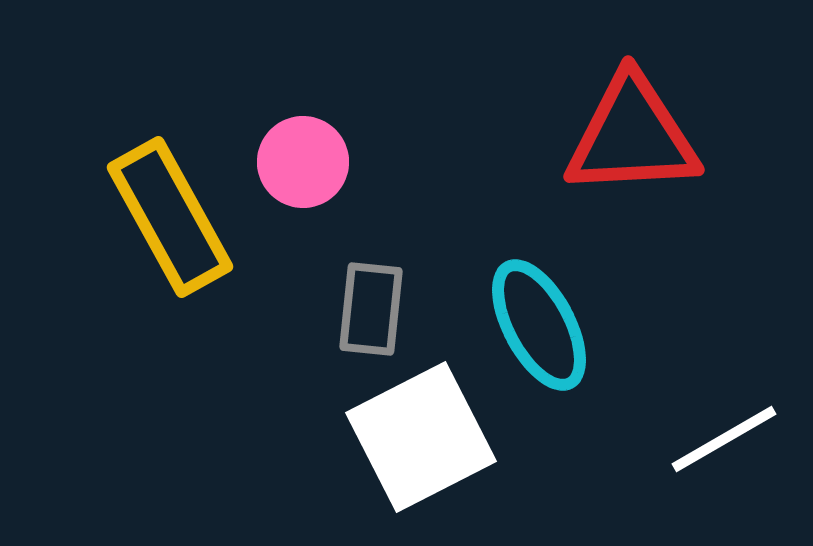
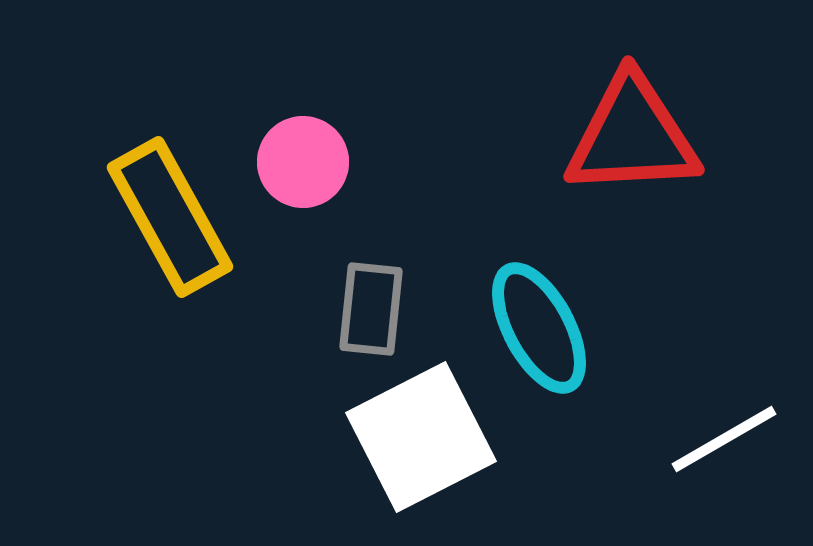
cyan ellipse: moved 3 px down
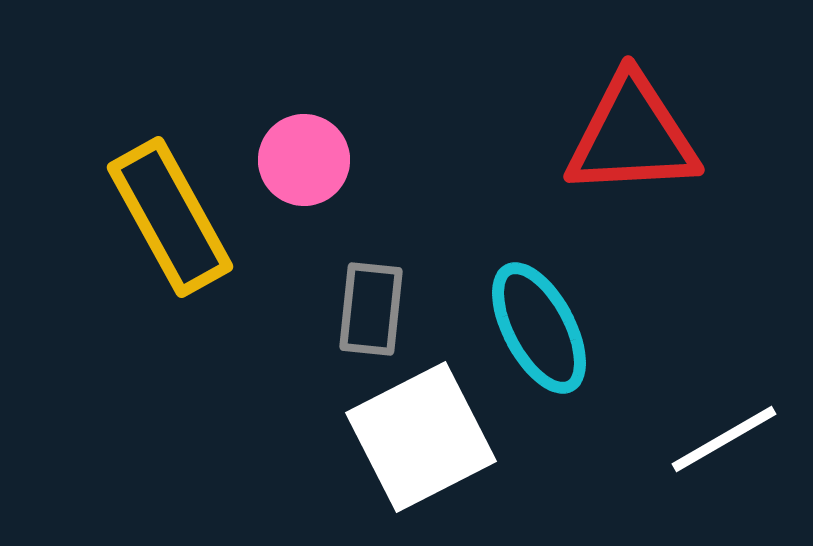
pink circle: moved 1 px right, 2 px up
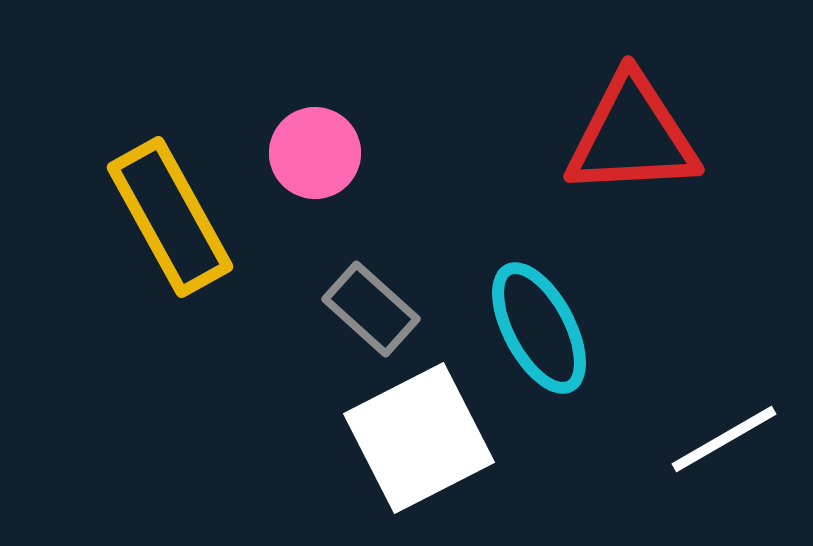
pink circle: moved 11 px right, 7 px up
gray rectangle: rotated 54 degrees counterclockwise
white square: moved 2 px left, 1 px down
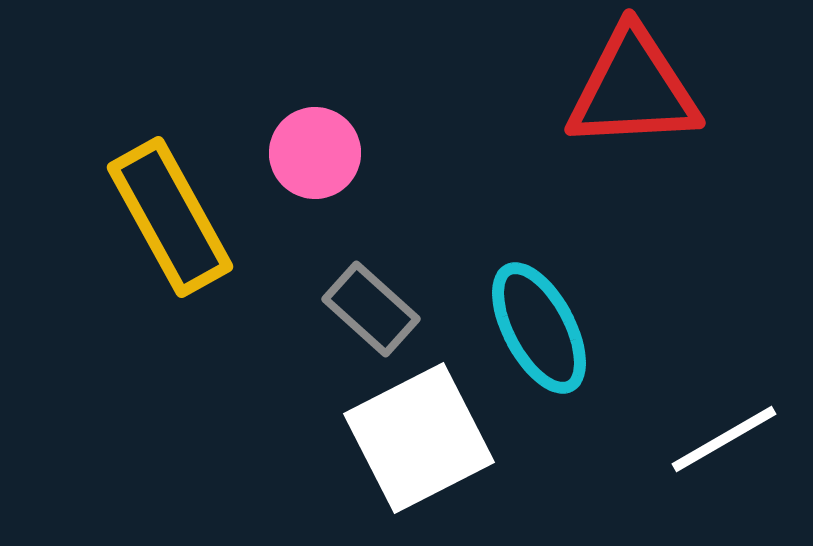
red triangle: moved 1 px right, 47 px up
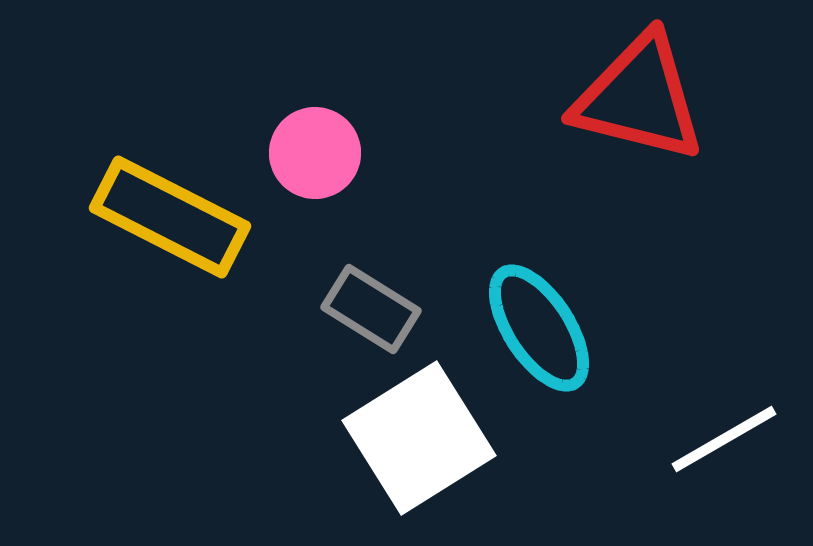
red triangle: moved 6 px right, 9 px down; rotated 17 degrees clockwise
yellow rectangle: rotated 34 degrees counterclockwise
gray rectangle: rotated 10 degrees counterclockwise
cyan ellipse: rotated 5 degrees counterclockwise
white square: rotated 5 degrees counterclockwise
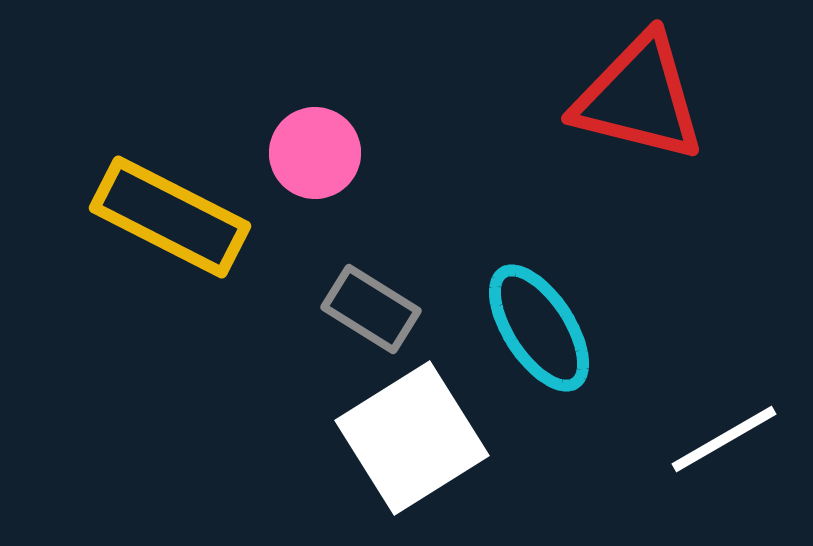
white square: moved 7 px left
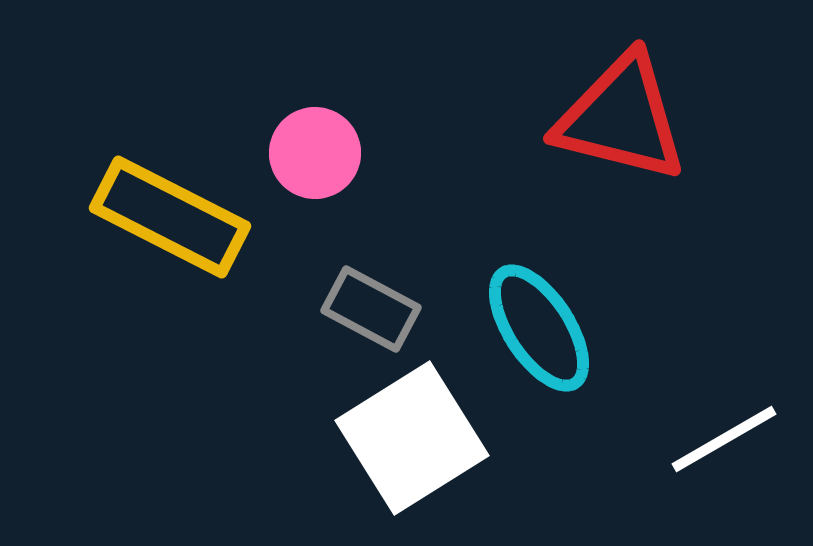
red triangle: moved 18 px left, 20 px down
gray rectangle: rotated 4 degrees counterclockwise
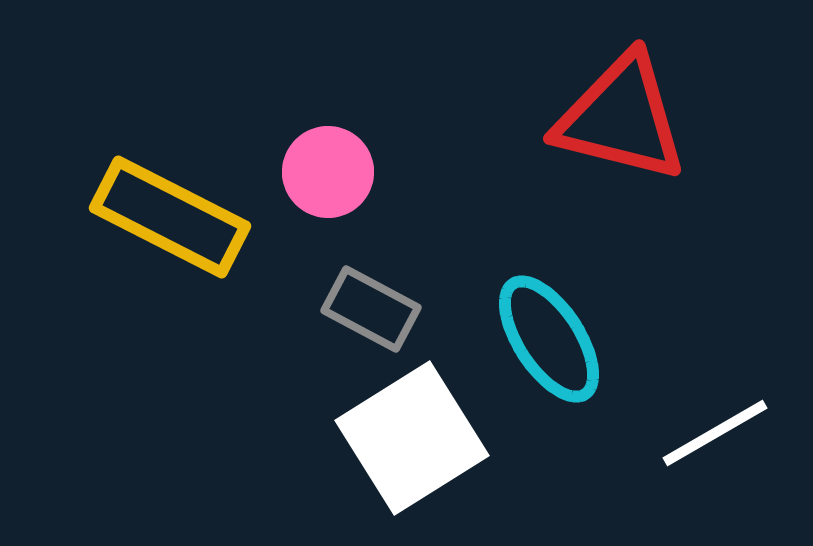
pink circle: moved 13 px right, 19 px down
cyan ellipse: moved 10 px right, 11 px down
white line: moved 9 px left, 6 px up
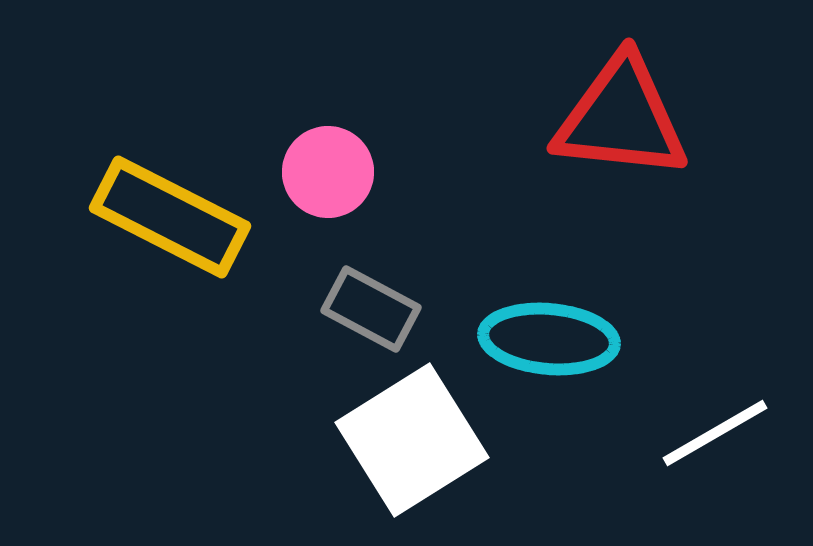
red triangle: rotated 8 degrees counterclockwise
cyan ellipse: rotated 52 degrees counterclockwise
white square: moved 2 px down
